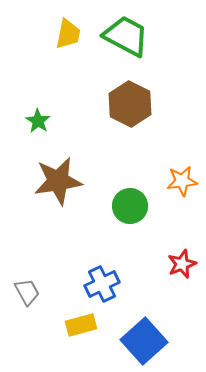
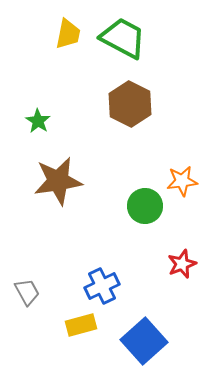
green trapezoid: moved 3 px left, 2 px down
green circle: moved 15 px right
blue cross: moved 2 px down
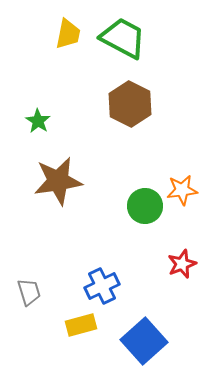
orange star: moved 9 px down
gray trapezoid: moved 2 px right; rotated 12 degrees clockwise
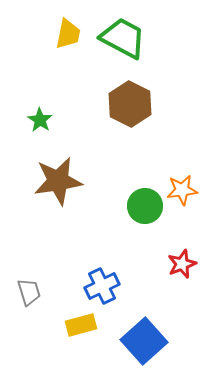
green star: moved 2 px right, 1 px up
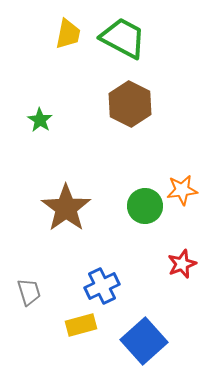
brown star: moved 8 px right, 27 px down; rotated 27 degrees counterclockwise
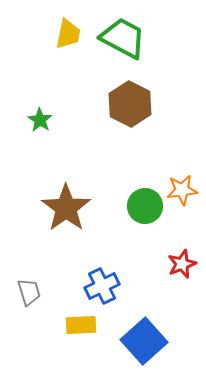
yellow rectangle: rotated 12 degrees clockwise
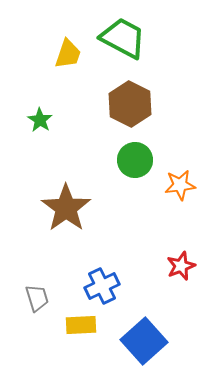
yellow trapezoid: moved 20 px down; rotated 8 degrees clockwise
orange star: moved 2 px left, 5 px up
green circle: moved 10 px left, 46 px up
red star: moved 1 px left, 2 px down
gray trapezoid: moved 8 px right, 6 px down
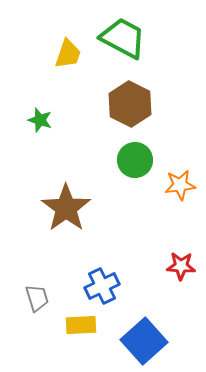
green star: rotated 15 degrees counterclockwise
red star: rotated 24 degrees clockwise
